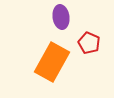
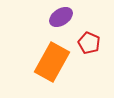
purple ellipse: rotated 65 degrees clockwise
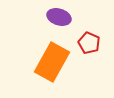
purple ellipse: moved 2 px left; rotated 50 degrees clockwise
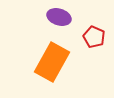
red pentagon: moved 5 px right, 6 px up
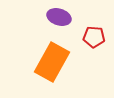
red pentagon: rotated 20 degrees counterclockwise
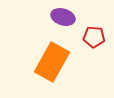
purple ellipse: moved 4 px right
